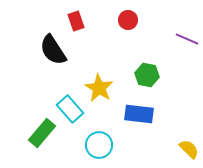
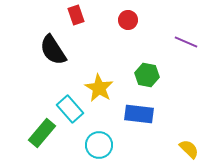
red rectangle: moved 6 px up
purple line: moved 1 px left, 3 px down
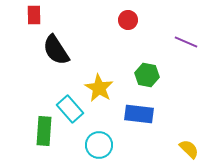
red rectangle: moved 42 px left; rotated 18 degrees clockwise
black semicircle: moved 3 px right
green rectangle: moved 2 px right, 2 px up; rotated 36 degrees counterclockwise
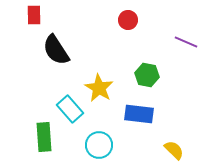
green rectangle: moved 6 px down; rotated 8 degrees counterclockwise
yellow semicircle: moved 15 px left, 1 px down
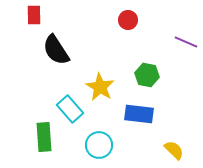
yellow star: moved 1 px right, 1 px up
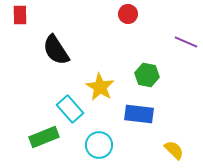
red rectangle: moved 14 px left
red circle: moved 6 px up
green rectangle: rotated 72 degrees clockwise
